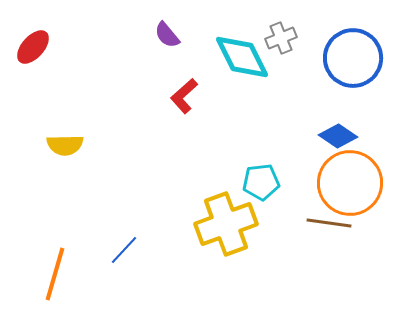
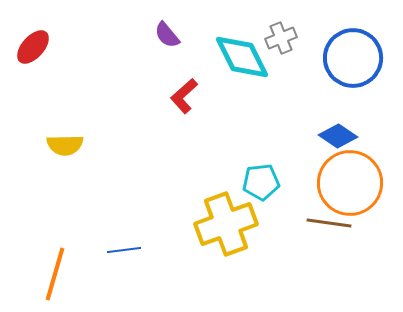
blue line: rotated 40 degrees clockwise
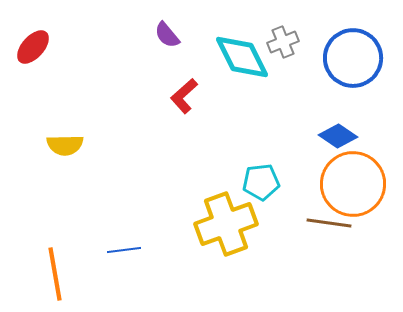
gray cross: moved 2 px right, 4 px down
orange circle: moved 3 px right, 1 px down
orange line: rotated 26 degrees counterclockwise
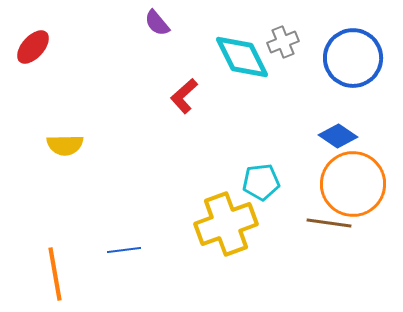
purple semicircle: moved 10 px left, 12 px up
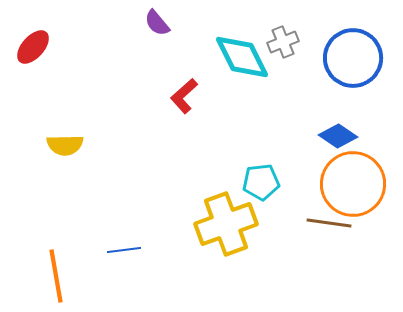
orange line: moved 1 px right, 2 px down
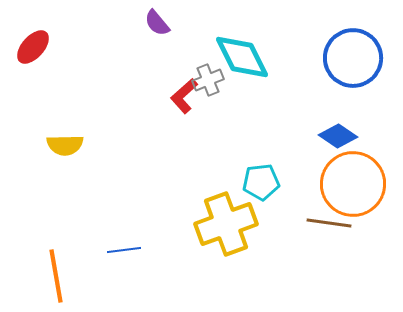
gray cross: moved 75 px left, 38 px down
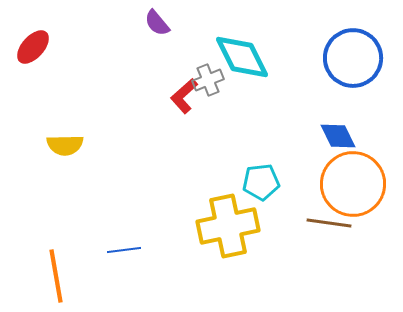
blue diamond: rotated 30 degrees clockwise
yellow cross: moved 2 px right, 2 px down; rotated 8 degrees clockwise
